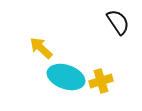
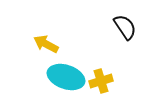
black semicircle: moved 7 px right, 5 px down
yellow arrow: moved 5 px right, 4 px up; rotated 15 degrees counterclockwise
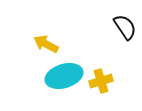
cyan ellipse: moved 2 px left, 1 px up; rotated 36 degrees counterclockwise
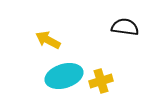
black semicircle: rotated 48 degrees counterclockwise
yellow arrow: moved 2 px right, 4 px up
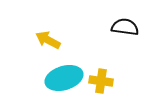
cyan ellipse: moved 2 px down
yellow cross: rotated 25 degrees clockwise
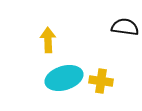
yellow arrow: rotated 60 degrees clockwise
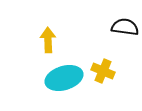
yellow cross: moved 2 px right, 10 px up; rotated 15 degrees clockwise
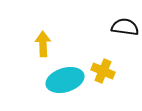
yellow arrow: moved 5 px left, 4 px down
cyan ellipse: moved 1 px right, 2 px down
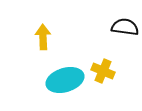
yellow arrow: moved 7 px up
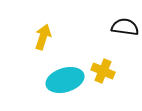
yellow arrow: rotated 20 degrees clockwise
